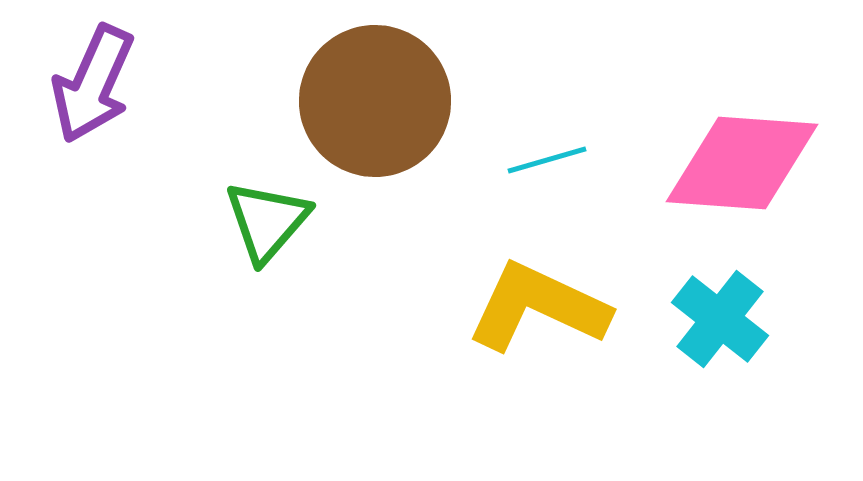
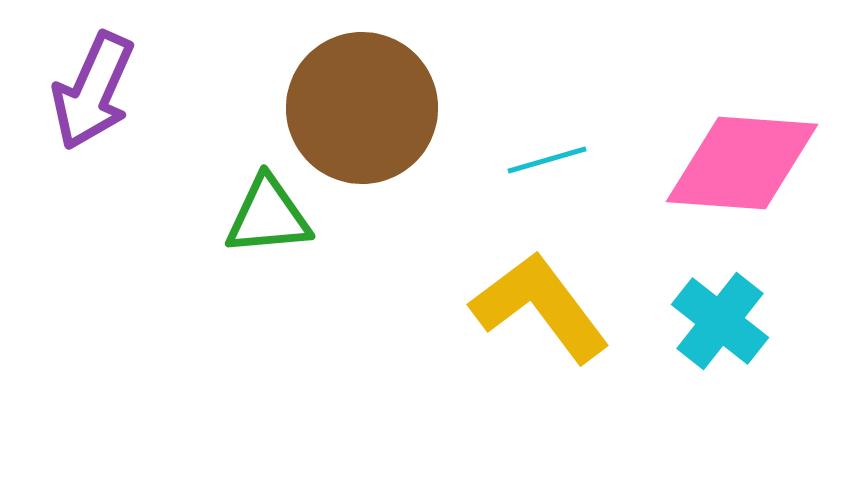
purple arrow: moved 7 px down
brown circle: moved 13 px left, 7 px down
green triangle: moved 1 px right, 5 px up; rotated 44 degrees clockwise
yellow L-shape: moved 2 px right; rotated 28 degrees clockwise
cyan cross: moved 2 px down
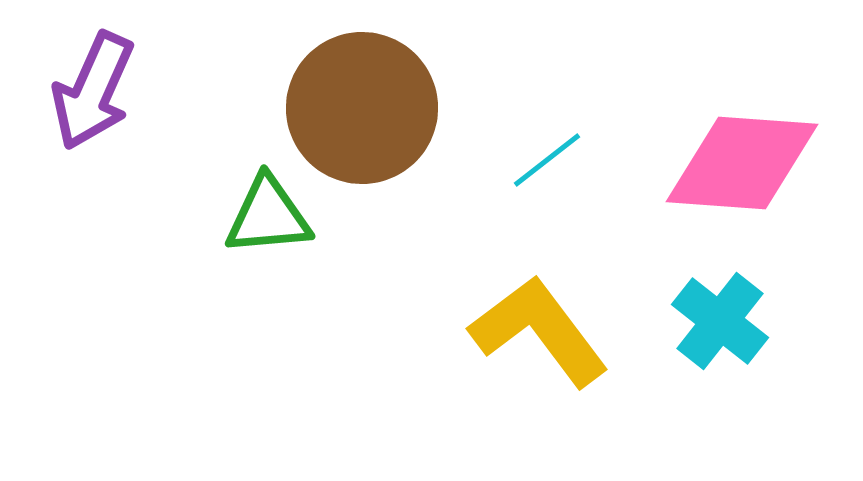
cyan line: rotated 22 degrees counterclockwise
yellow L-shape: moved 1 px left, 24 px down
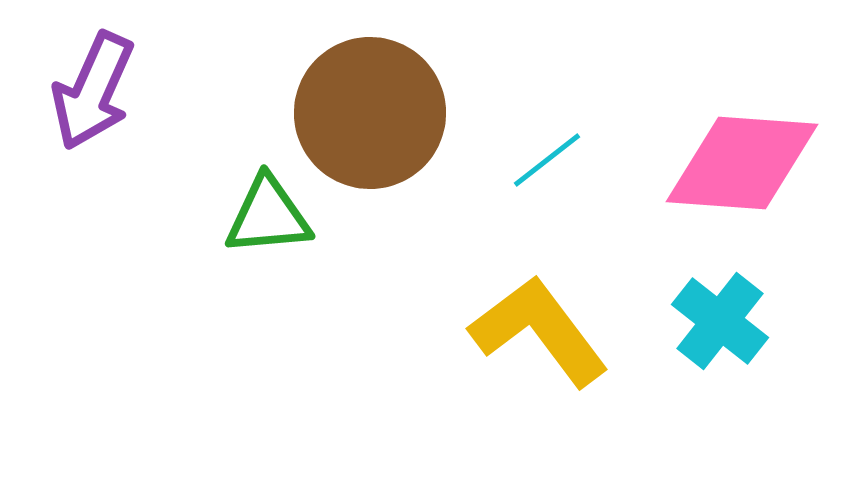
brown circle: moved 8 px right, 5 px down
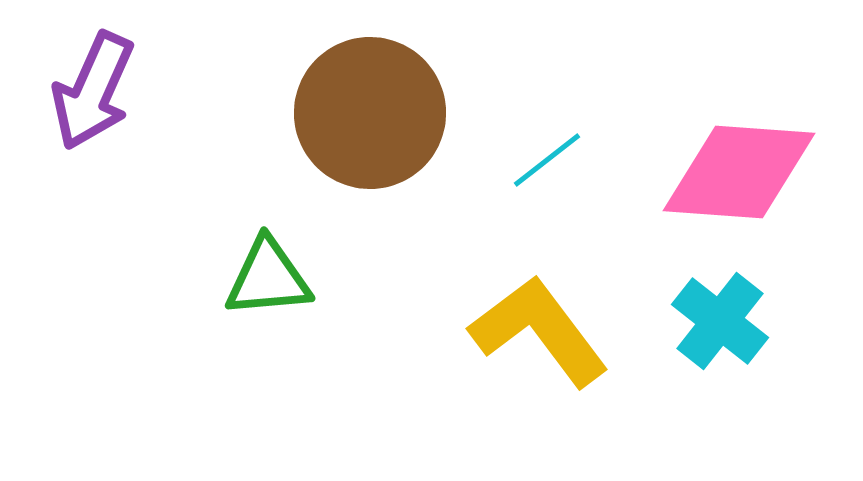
pink diamond: moved 3 px left, 9 px down
green triangle: moved 62 px down
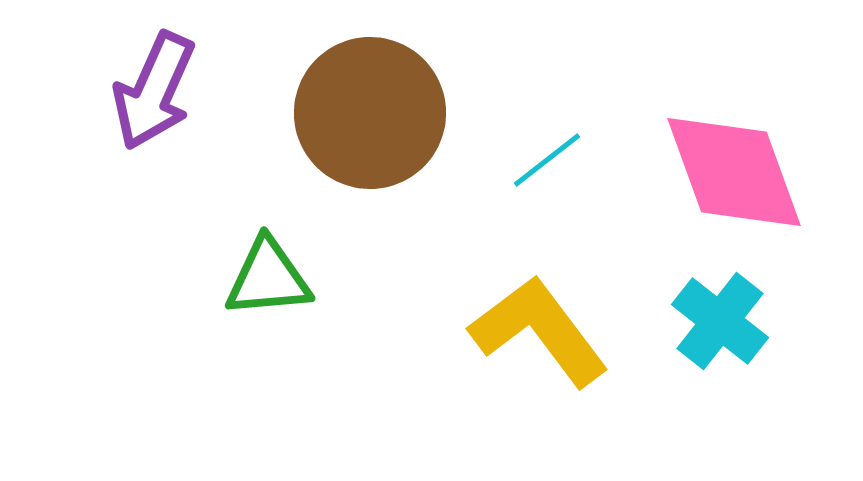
purple arrow: moved 61 px right
pink diamond: moved 5 px left; rotated 66 degrees clockwise
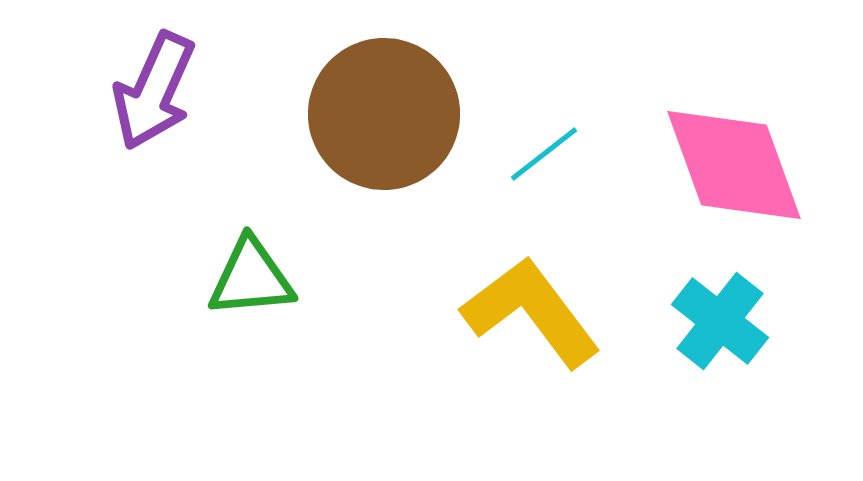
brown circle: moved 14 px right, 1 px down
cyan line: moved 3 px left, 6 px up
pink diamond: moved 7 px up
green triangle: moved 17 px left
yellow L-shape: moved 8 px left, 19 px up
